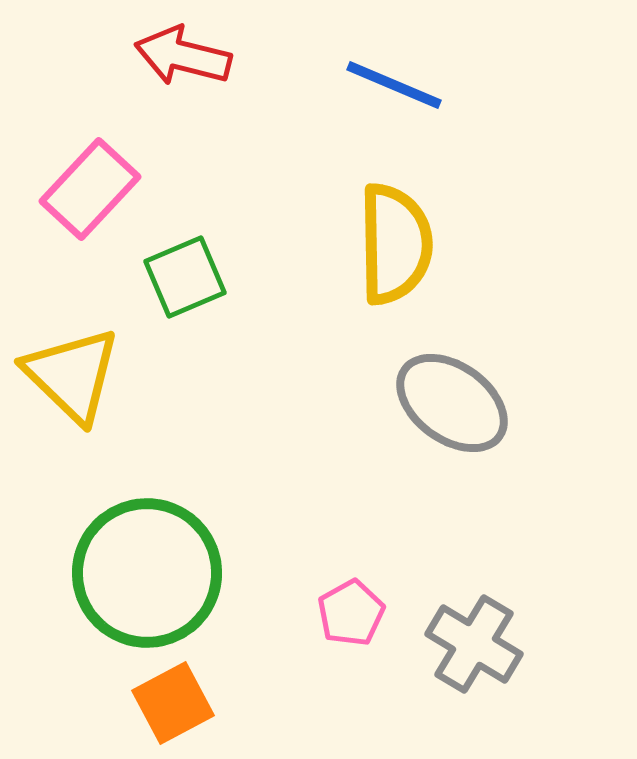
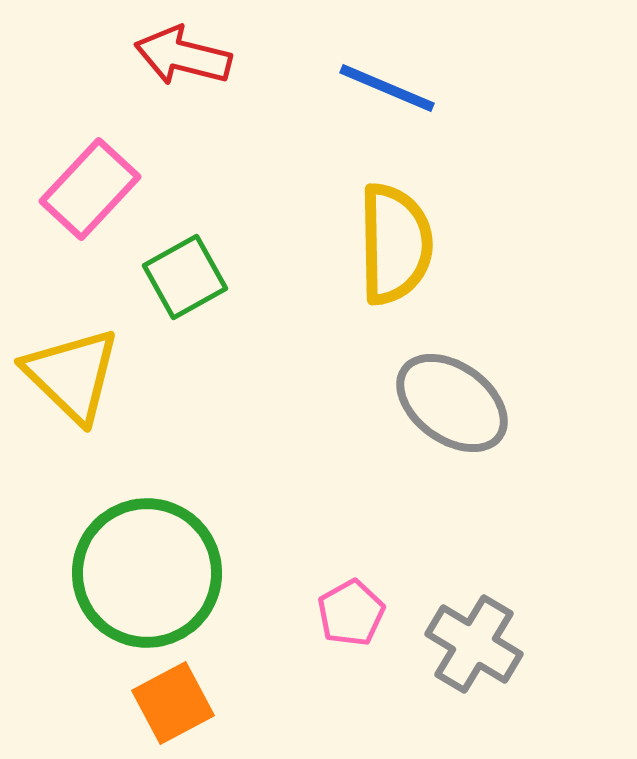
blue line: moved 7 px left, 3 px down
green square: rotated 6 degrees counterclockwise
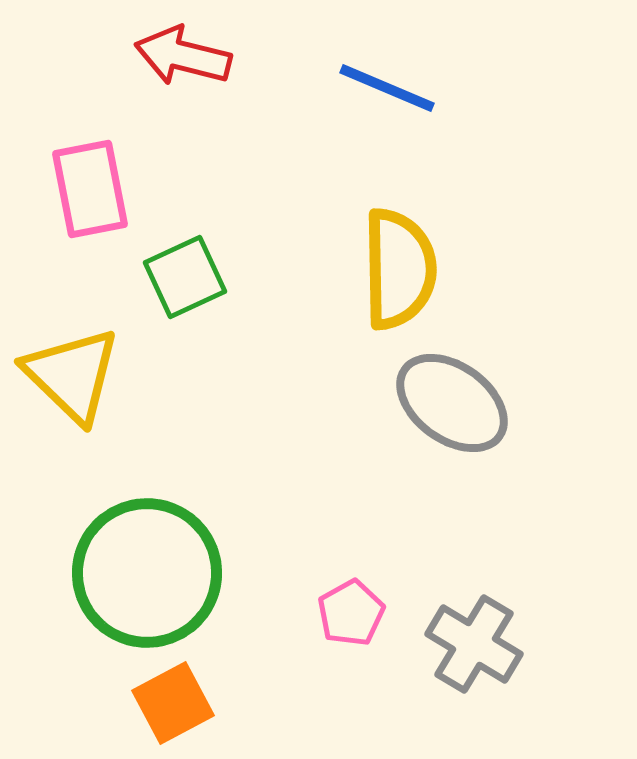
pink rectangle: rotated 54 degrees counterclockwise
yellow semicircle: moved 4 px right, 25 px down
green square: rotated 4 degrees clockwise
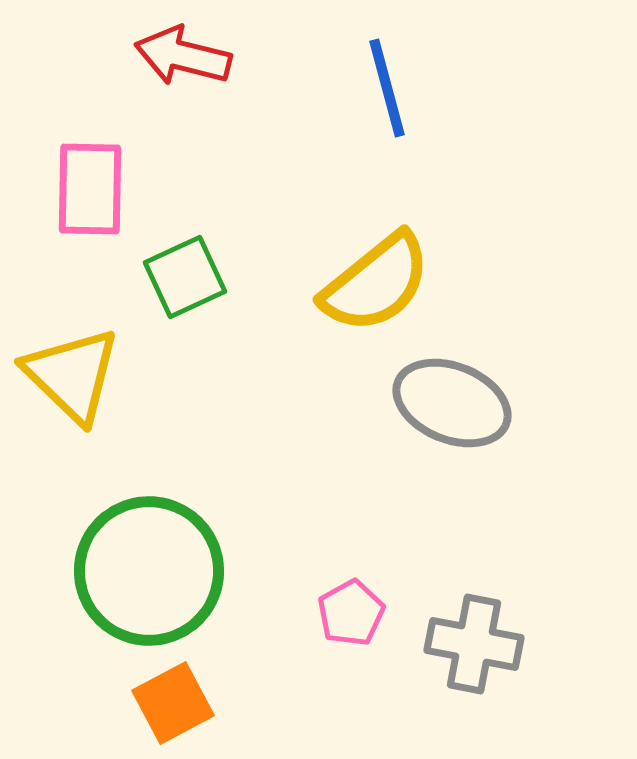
blue line: rotated 52 degrees clockwise
pink rectangle: rotated 12 degrees clockwise
yellow semicircle: moved 23 px left, 14 px down; rotated 52 degrees clockwise
gray ellipse: rotated 14 degrees counterclockwise
green circle: moved 2 px right, 2 px up
gray cross: rotated 20 degrees counterclockwise
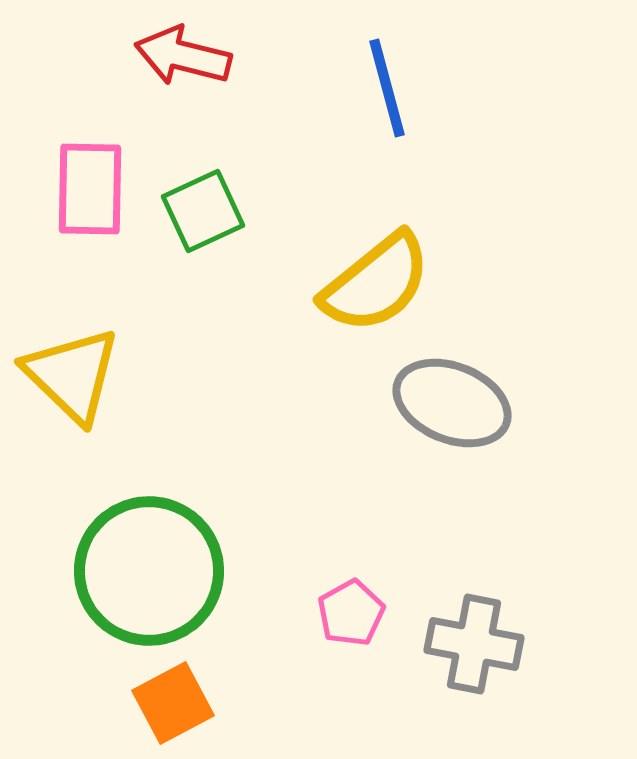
green square: moved 18 px right, 66 px up
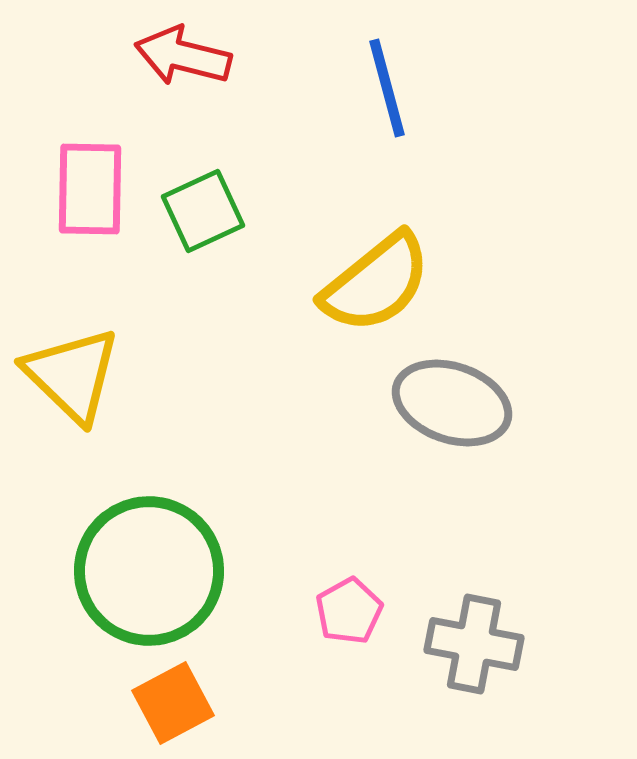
gray ellipse: rotated 3 degrees counterclockwise
pink pentagon: moved 2 px left, 2 px up
